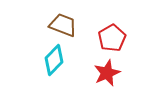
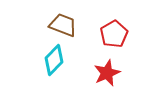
red pentagon: moved 2 px right, 4 px up
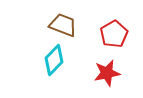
red star: rotated 12 degrees clockwise
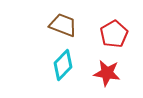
cyan diamond: moved 9 px right, 5 px down
red star: rotated 20 degrees clockwise
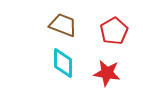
red pentagon: moved 3 px up
cyan diamond: moved 2 px up; rotated 44 degrees counterclockwise
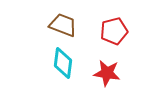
red pentagon: rotated 16 degrees clockwise
cyan diamond: rotated 8 degrees clockwise
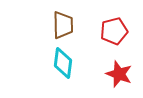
brown trapezoid: rotated 68 degrees clockwise
red star: moved 12 px right, 1 px down; rotated 12 degrees clockwise
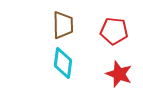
red pentagon: rotated 20 degrees clockwise
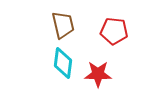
brown trapezoid: rotated 12 degrees counterclockwise
red star: moved 21 px left; rotated 20 degrees counterclockwise
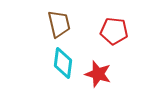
brown trapezoid: moved 4 px left, 1 px up
red star: rotated 16 degrees clockwise
